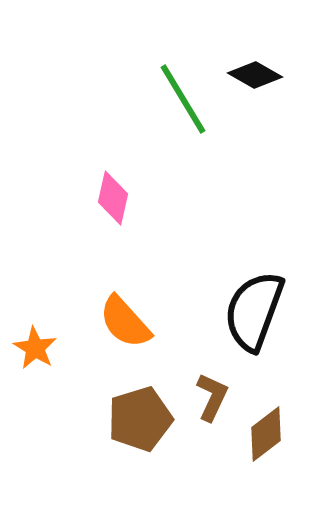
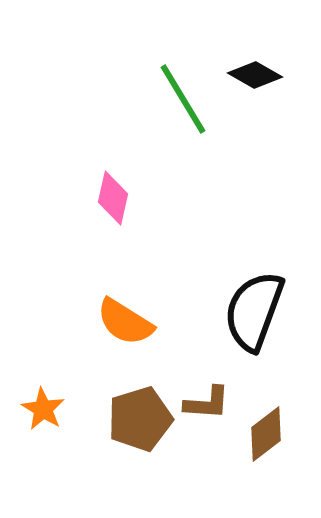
orange semicircle: rotated 16 degrees counterclockwise
orange star: moved 8 px right, 61 px down
brown L-shape: moved 5 px left, 6 px down; rotated 69 degrees clockwise
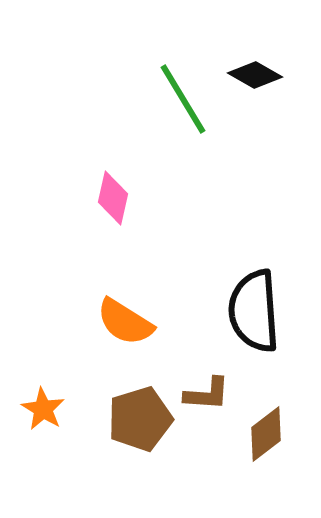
black semicircle: rotated 24 degrees counterclockwise
brown L-shape: moved 9 px up
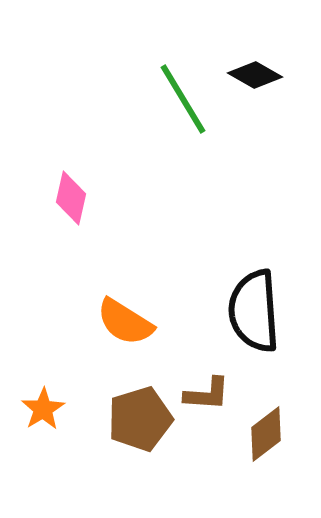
pink diamond: moved 42 px left
orange star: rotated 9 degrees clockwise
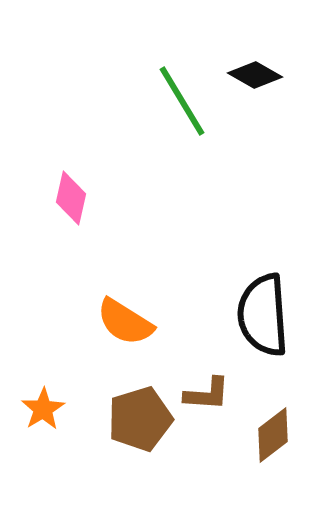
green line: moved 1 px left, 2 px down
black semicircle: moved 9 px right, 4 px down
brown diamond: moved 7 px right, 1 px down
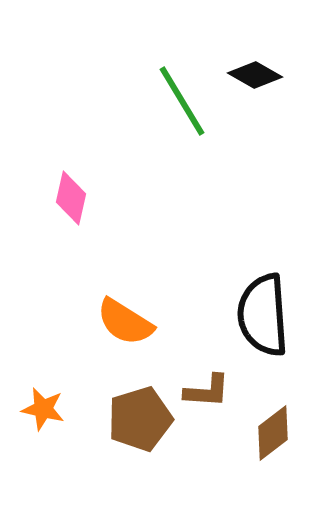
brown L-shape: moved 3 px up
orange star: rotated 27 degrees counterclockwise
brown diamond: moved 2 px up
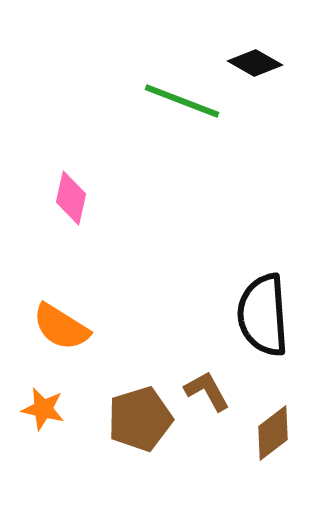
black diamond: moved 12 px up
green line: rotated 38 degrees counterclockwise
orange semicircle: moved 64 px left, 5 px down
brown L-shape: rotated 123 degrees counterclockwise
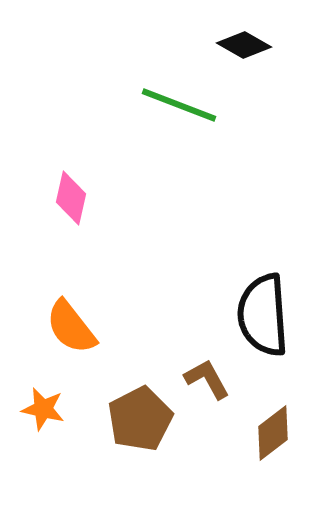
black diamond: moved 11 px left, 18 px up
green line: moved 3 px left, 4 px down
orange semicircle: moved 10 px right; rotated 20 degrees clockwise
brown L-shape: moved 12 px up
brown pentagon: rotated 10 degrees counterclockwise
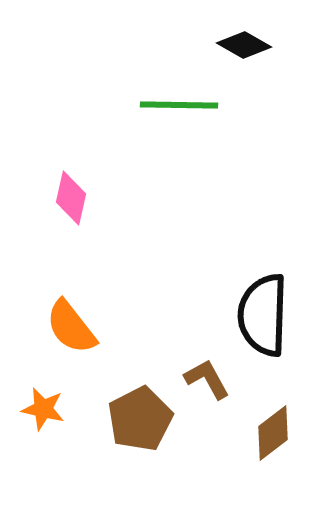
green line: rotated 20 degrees counterclockwise
black semicircle: rotated 6 degrees clockwise
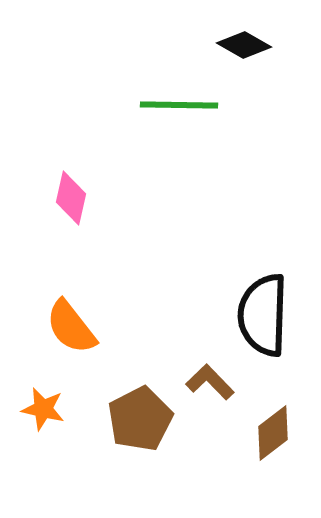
brown L-shape: moved 3 px right, 3 px down; rotated 15 degrees counterclockwise
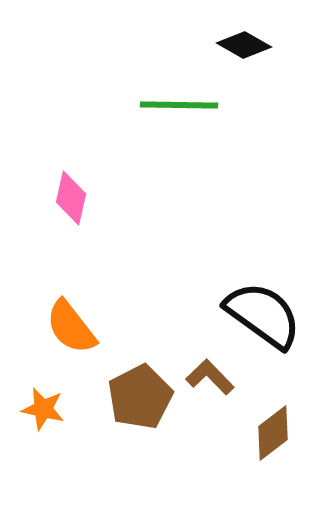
black semicircle: rotated 124 degrees clockwise
brown L-shape: moved 5 px up
brown pentagon: moved 22 px up
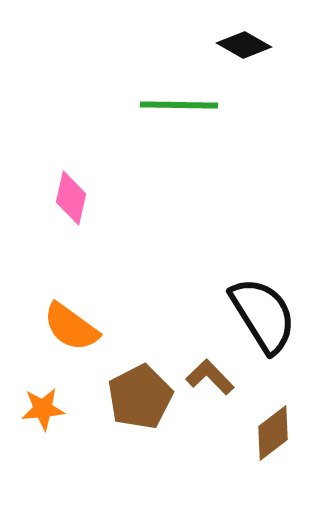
black semicircle: rotated 22 degrees clockwise
orange semicircle: rotated 16 degrees counterclockwise
orange star: rotated 18 degrees counterclockwise
